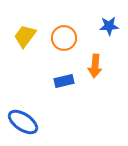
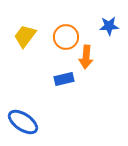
orange circle: moved 2 px right, 1 px up
orange arrow: moved 9 px left, 9 px up
blue rectangle: moved 2 px up
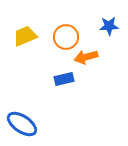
yellow trapezoid: rotated 30 degrees clockwise
orange arrow: rotated 70 degrees clockwise
blue ellipse: moved 1 px left, 2 px down
